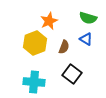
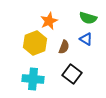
cyan cross: moved 1 px left, 3 px up
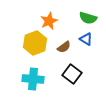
brown semicircle: rotated 32 degrees clockwise
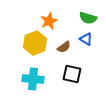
black square: rotated 24 degrees counterclockwise
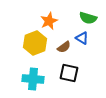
blue triangle: moved 4 px left, 1 px up
black square: moved 3 px left, 1 px up
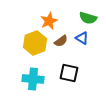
brown semicircle: moved 3 px left, 6 px up
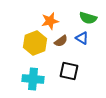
orange star: moved 1 px right; rotated 12 degrees clockwise
black square: moved 2 px up
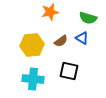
orange star: moved 9 px up
yellow hexagon: moved 3 px left, 2 px down; rotated 15 degrees clockwise
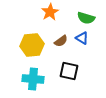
orange star: rotated 18 degrees counterclockwise
green semicircle: moved 2 px left
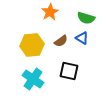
cyan cross: rotated 30 degrees clockwise
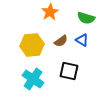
blue triangle: moved 2 px down
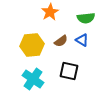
green semicircle: rotated 24 degrees counterclockwise
